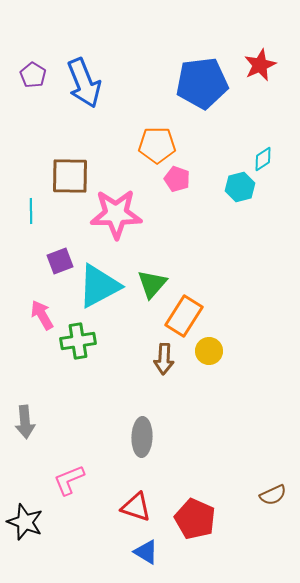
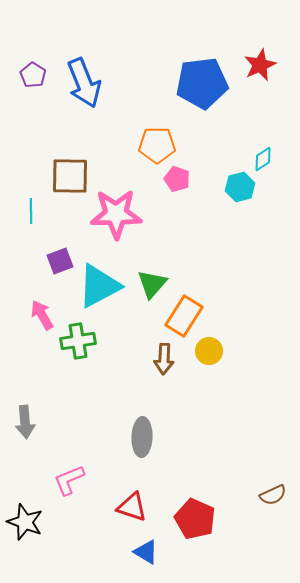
red triangle: moved 4 px left
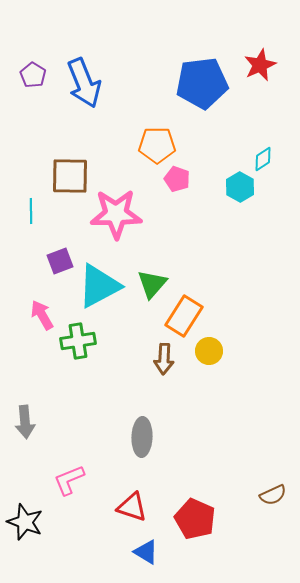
cyan hexagon: rotated 16 degrees counterclockwise
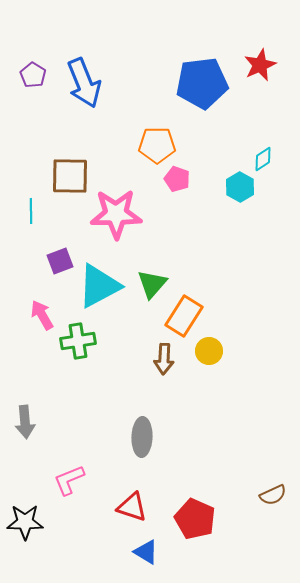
black star: rotated 21 degrees counterclockwise
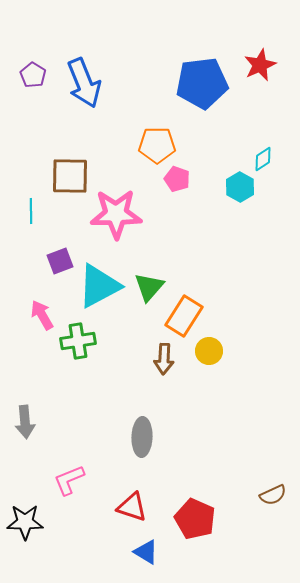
green triangle: moved 3 px left, 3 px down
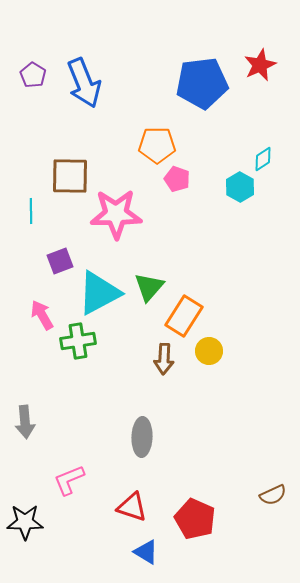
cyan triangle: moved 7 px down
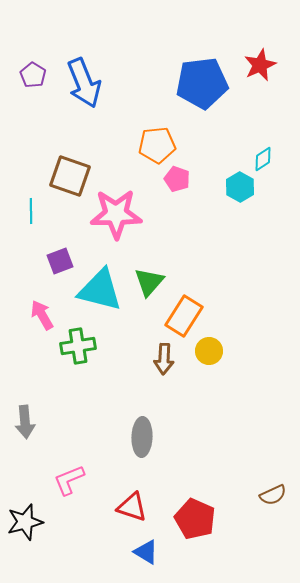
orange pentagon: rotated 6 degrees counterclockwise
brown square: rotated 18 degrees clockwise
green triangle: moved 5 px up
cyan triangle: moved 1 px right, 3 px up; rotated 42 degrees clockwise
green cross: moved 5 px down
black star: rotated 15 degrees counterclockwise
